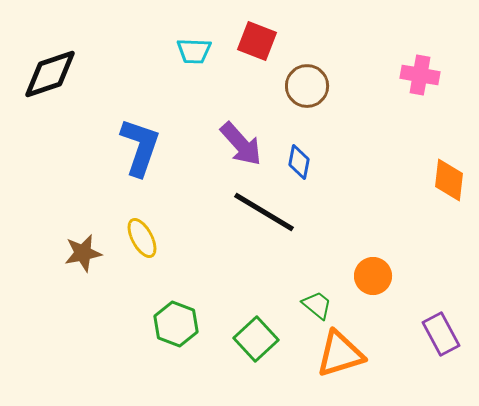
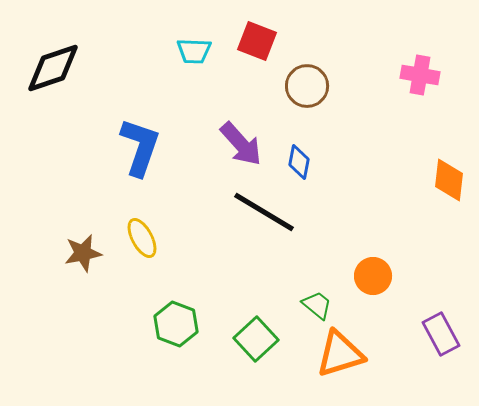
black diamond: moved 3 px right, 6 px up
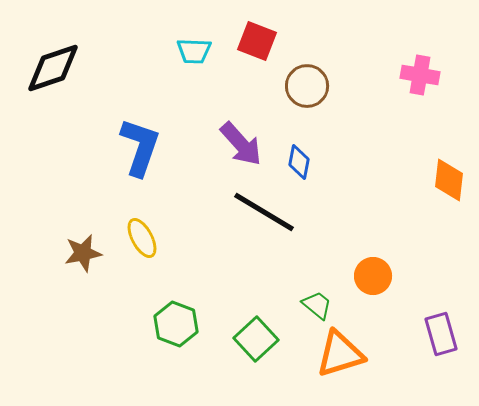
purple rectangle: rotated 12 degrees clockwise
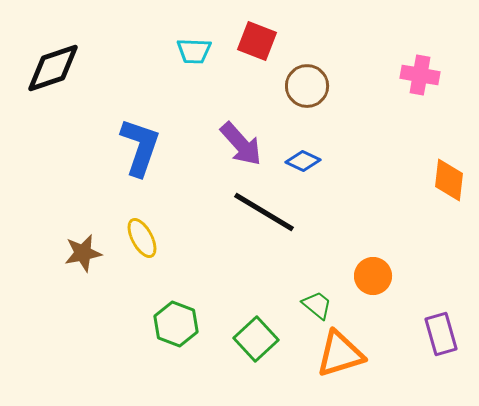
blue diamond: moved 4 px right, 1 px up; rotated 76 degrees counterclockwise
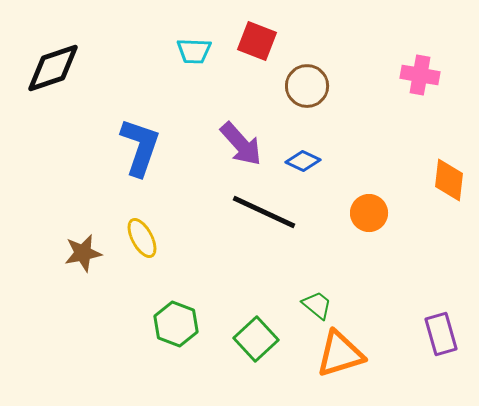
black line: rotated 6 degrees counterclockwise
orange circle: moved 4 px left, 63 px up
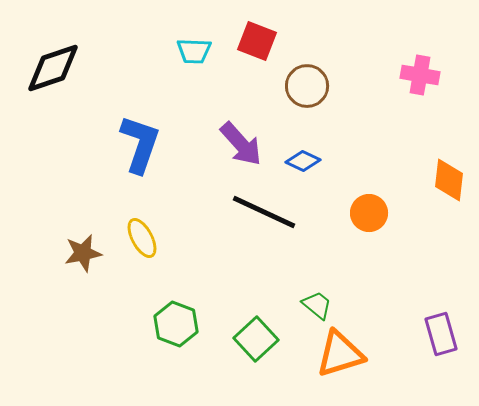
blue L-shape: moved 3 px up
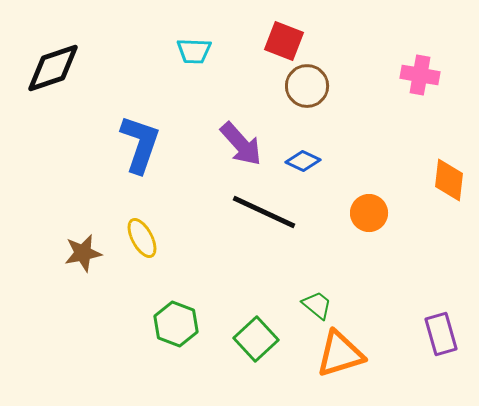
red square: moved 27 px right
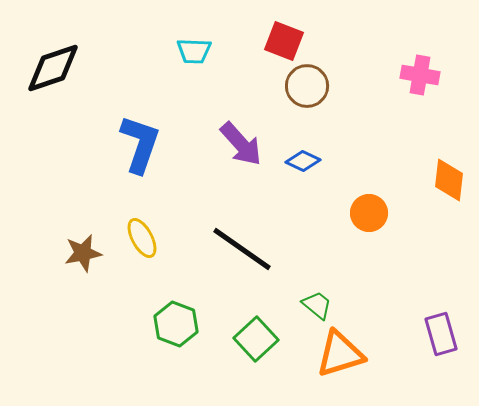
black line: moved 22 px left, 37 px down; rotated 10 degrees clockwise
